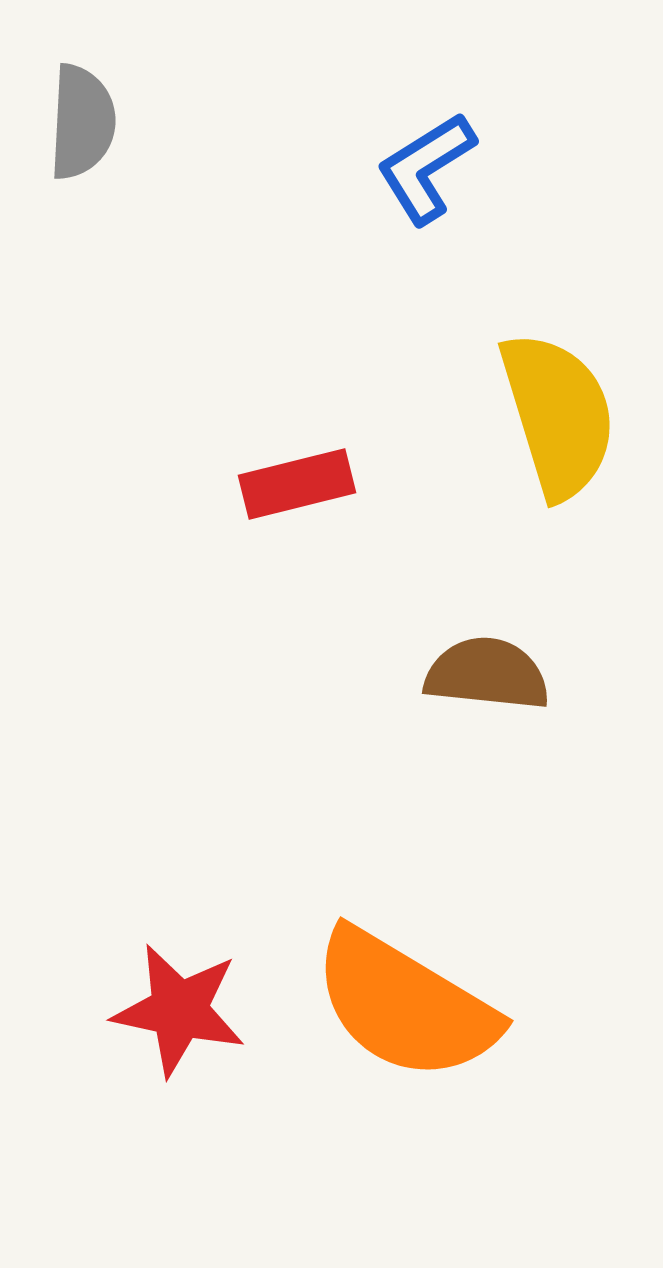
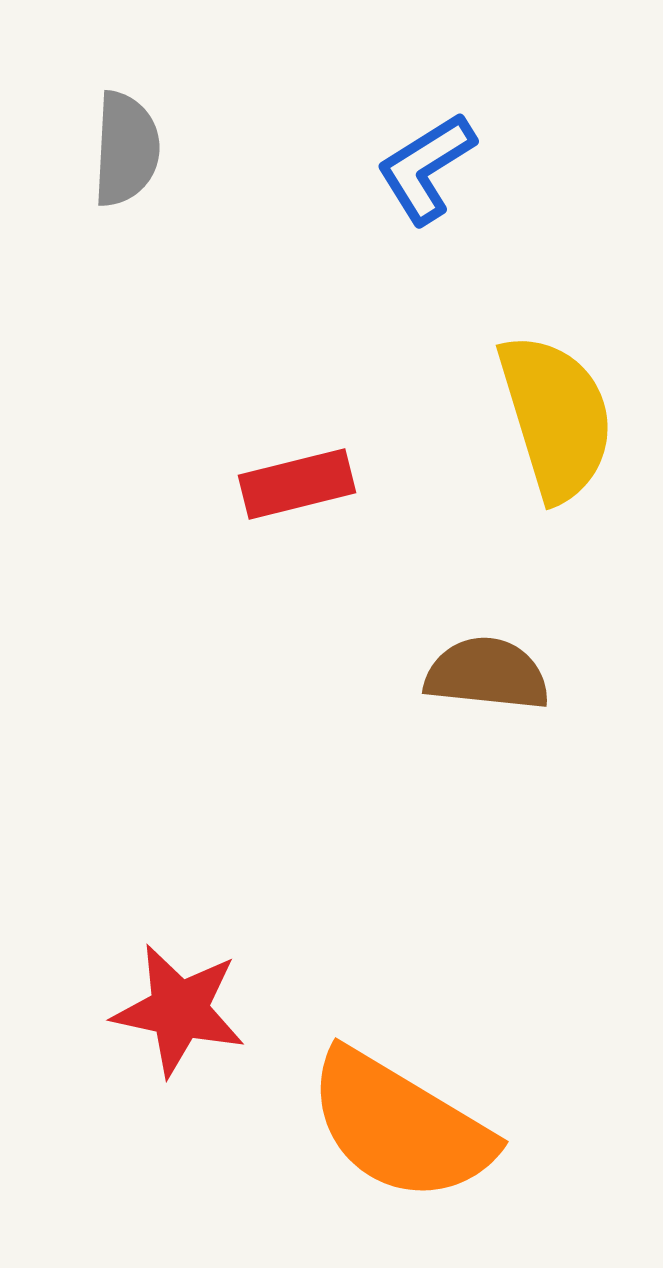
gray semicircle: moved 44 px right, 27 px down
yellow semicircle: moved 2 px left, 2 px down
orange semicircle: moved 5 px left, 121 px down
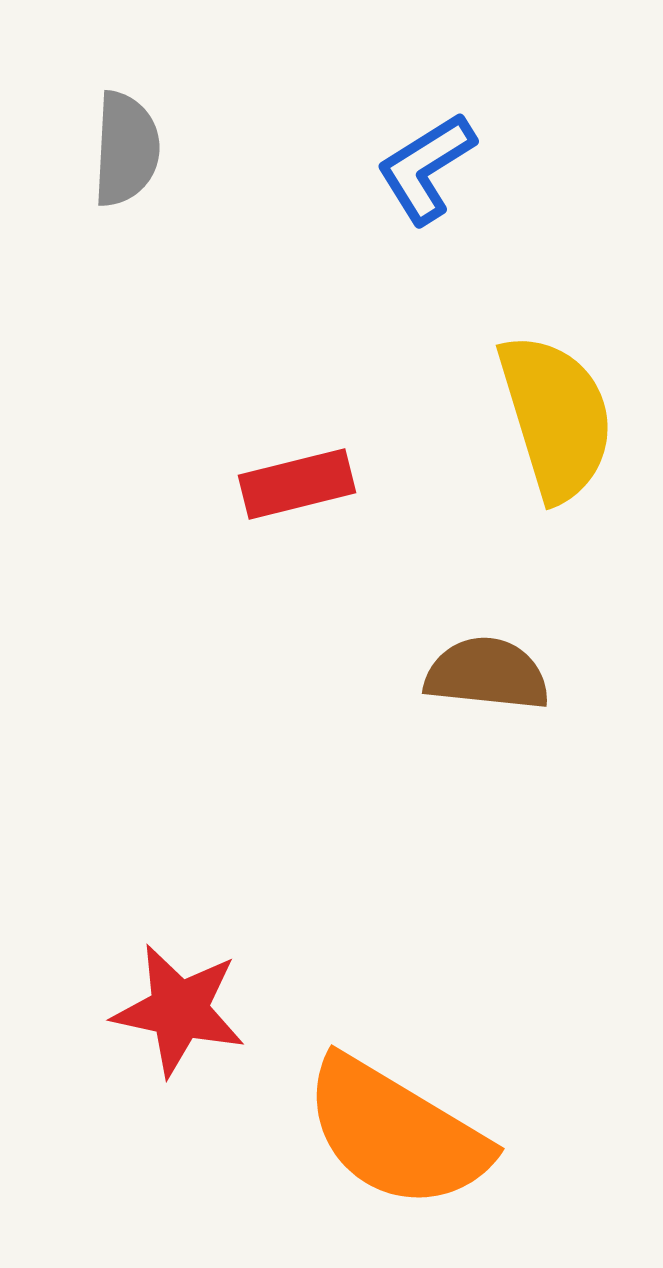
orange semicircle: moved 4 px left, 7 px down
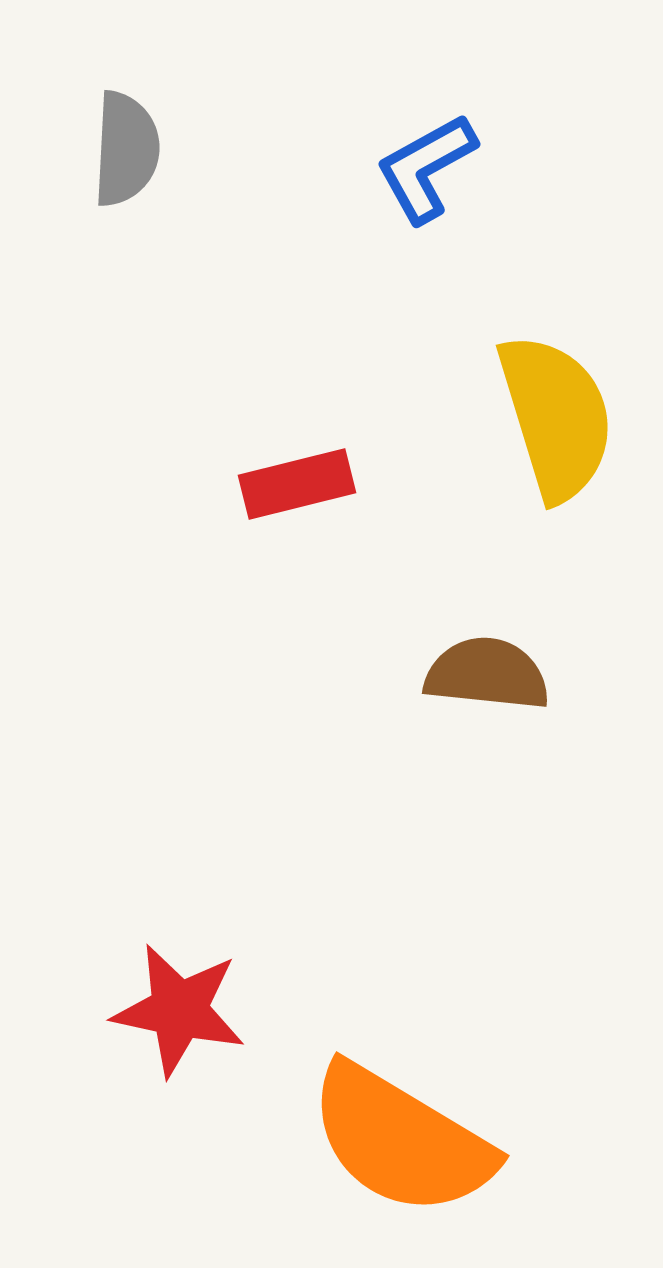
blue L-shape: rotated 3 degrees clockwise
orange semicircle: moved 5 px right, 7 px down
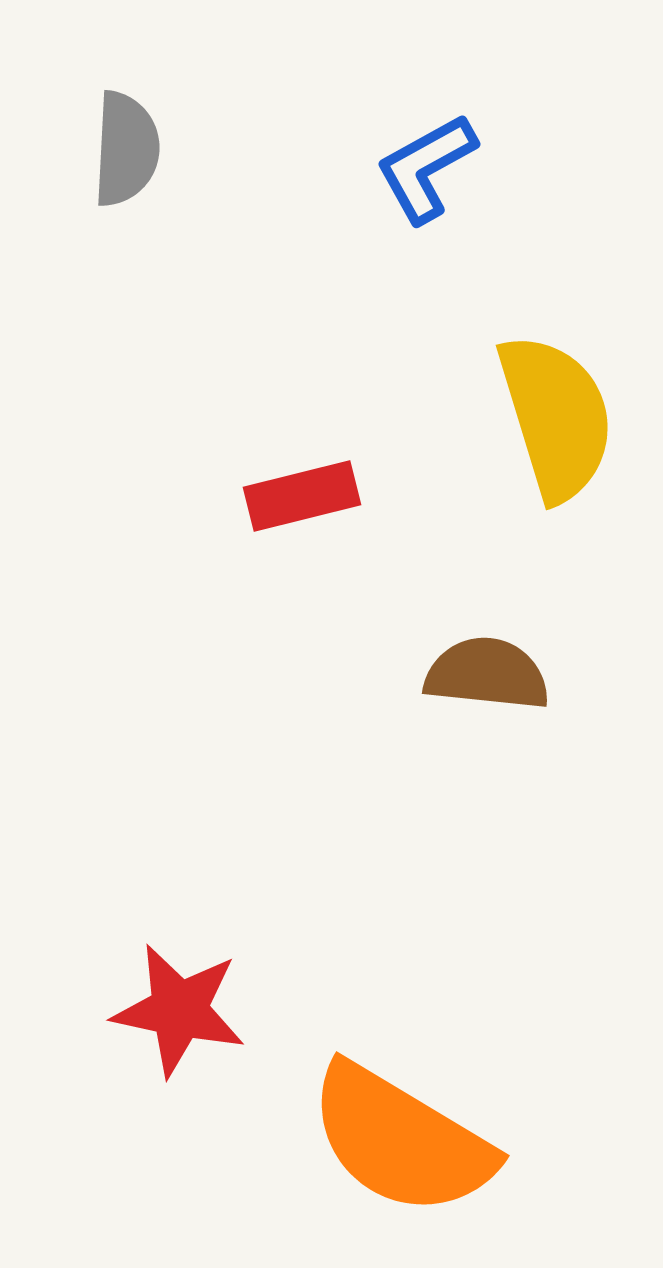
red rectangle: moved 5 px right, 12 px down
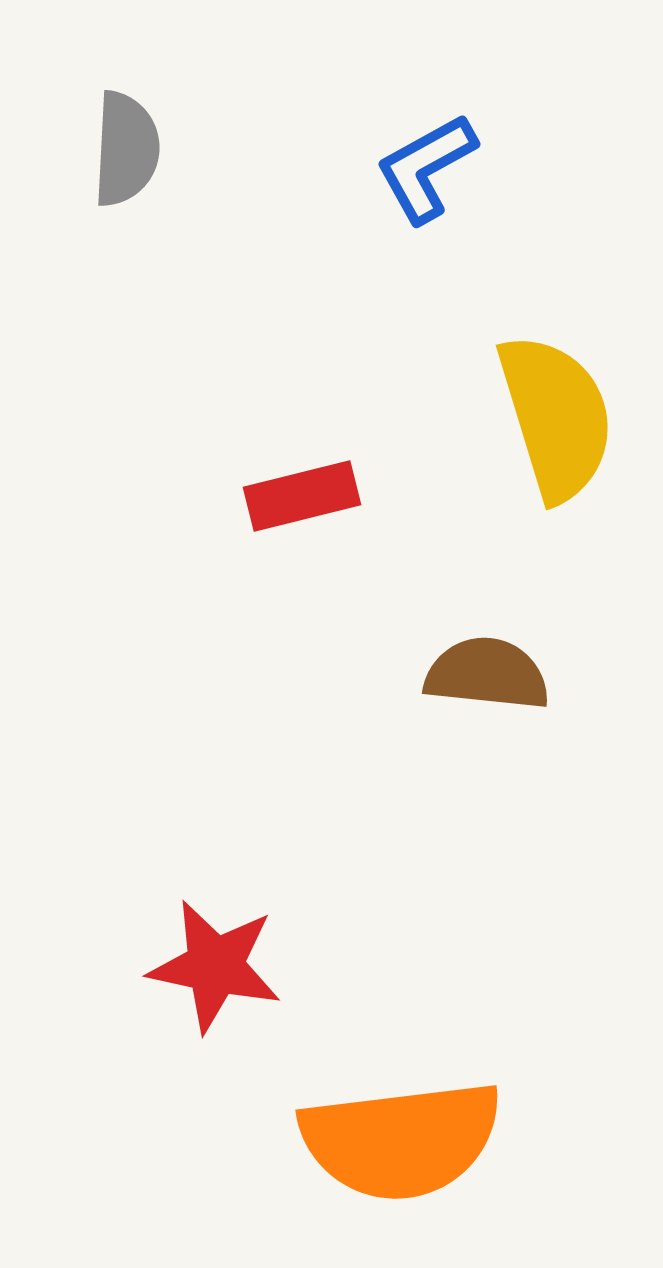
red star: moved 36 px right, 44 px up
orange semicircle: rotated 38 degrees counterclockwise
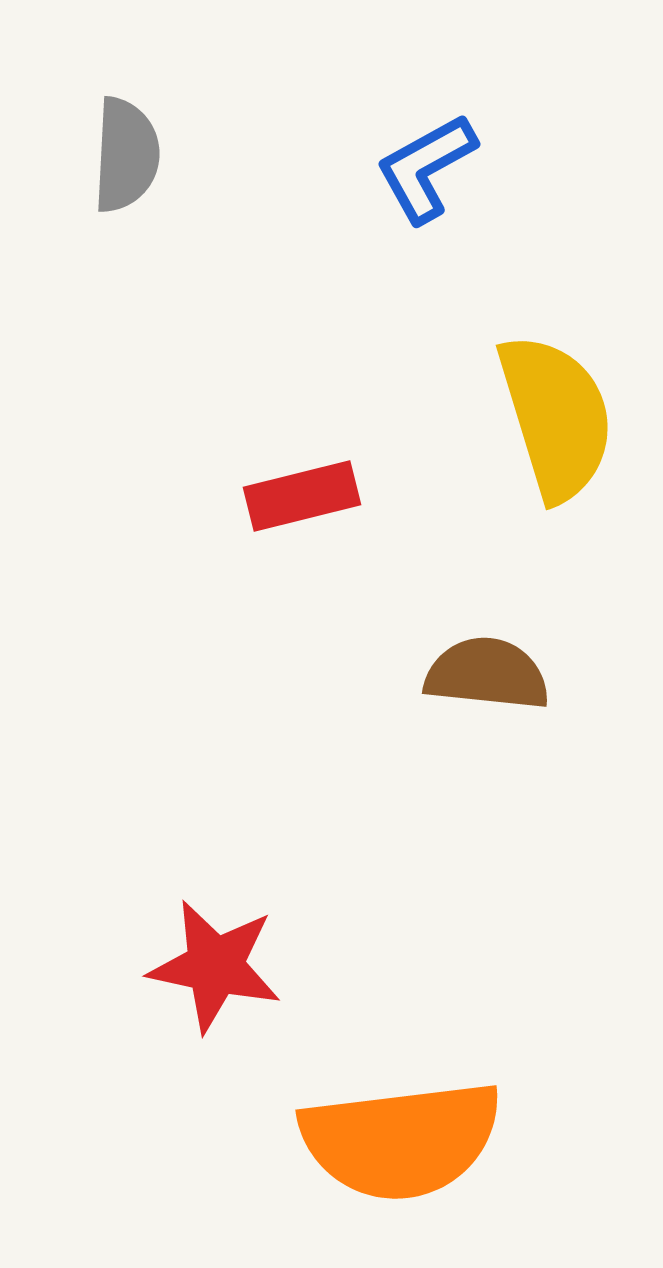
gray semicircle: moved 6 px down
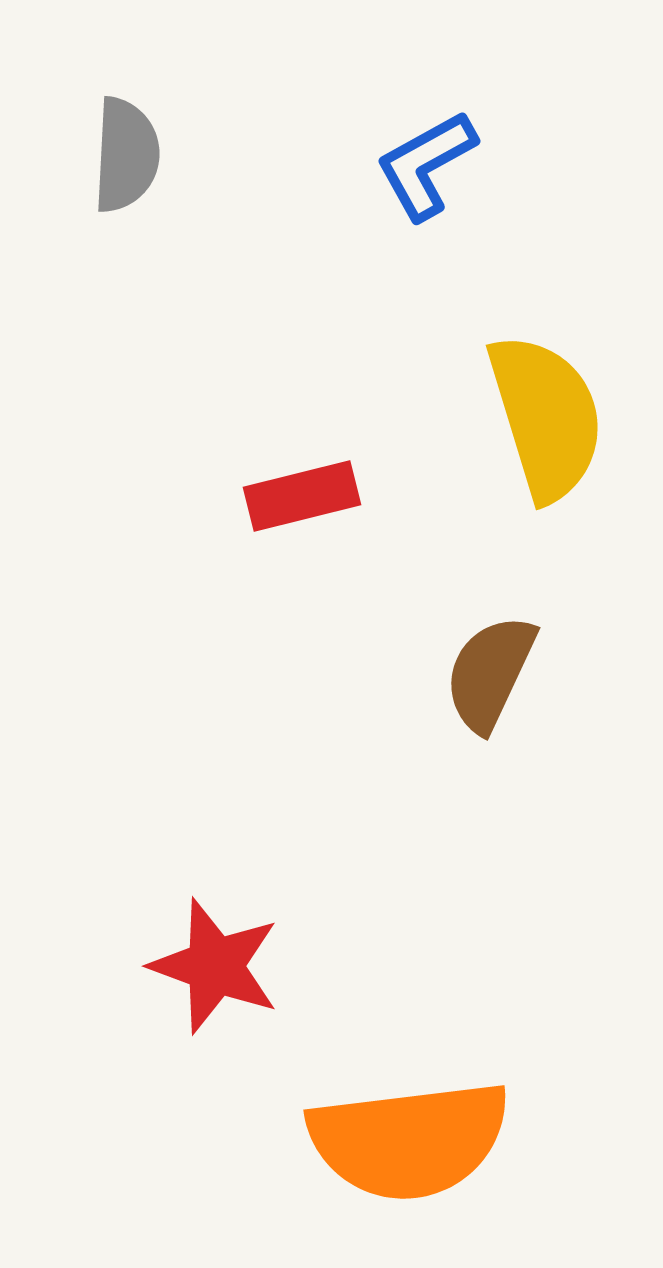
blue L-shape: moved 3 px up
yellow semicircle: moved 10 px left
brown semicircle: moved 3 px right, 1 px up; rotated 71 degrees counterclockwise
red star: rotated 8 degrees clockwise
orange semicircle: moved 8 px right
